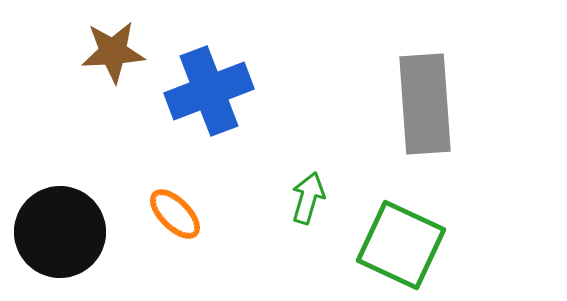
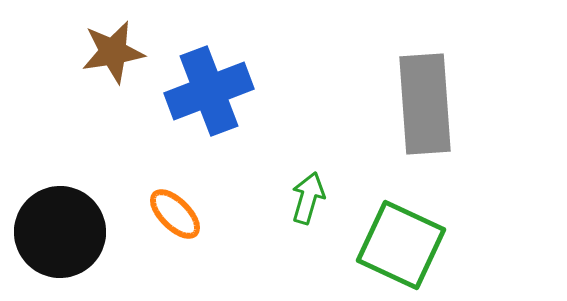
brown star: rotated 6 degrees counterclockwise
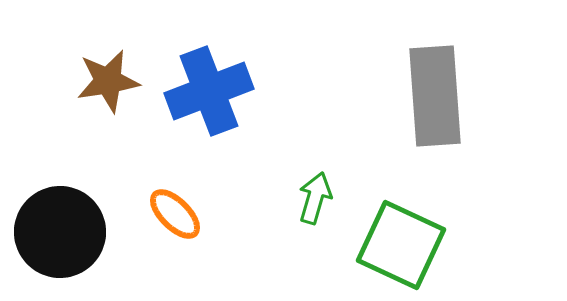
brown star: moved 5 px left, 29 px down
gray rectangle: moved 10 px right, 8 px up
green arrow: moved 7 px right
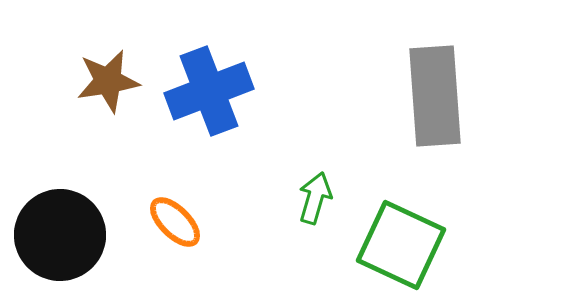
orange ellipse: moved 8 px down
black circle: moved 3 px down
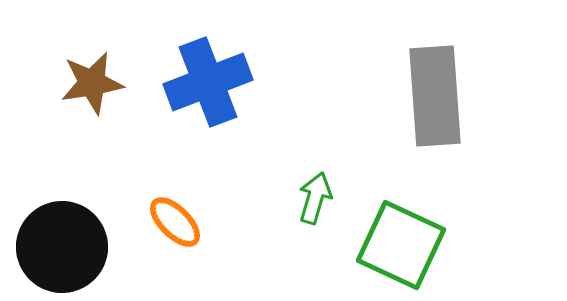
brown star: moved 16 px left, 2 px down
blue cross: moved 1 px left, 9 px up
black circle: moved 2 px right, 12 px down
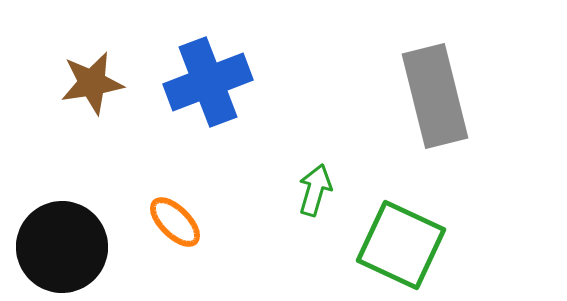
gray rectangle: rotated 10 degrees counterclockwise
green arrow: moved 8 px up
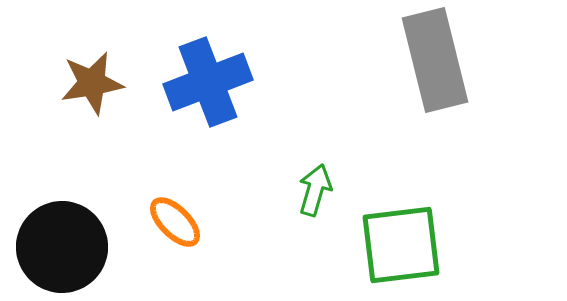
gray rectangle: moved 36 px up
green square: rotated 32 degrees counterclockwise
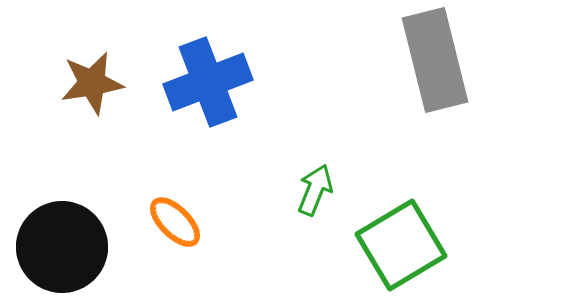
green arrow: rotated 6 degrees clockwise
green square: rotated 24 degrees counterclockwise
